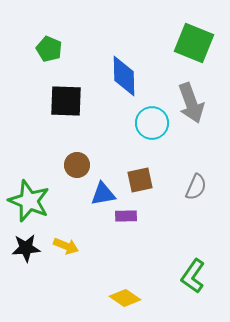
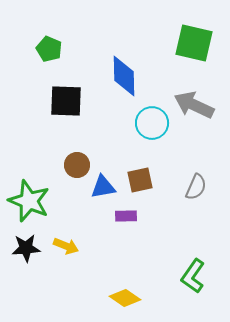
green square: rotated 9 degrees counterclockwise
gray arrow: moved 3 px right, 2 px down; rotated 135 degrees clockwise
blue triangle: moved 7 px up
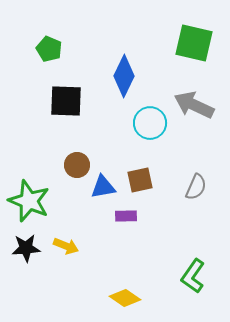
blue diamond: rotated 27 degrees clockwise
cyan circle: moved 2 px left
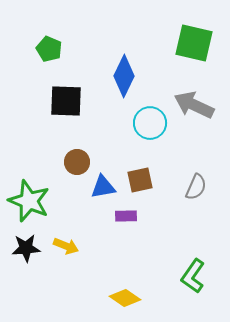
brown circle: moved 3 px up
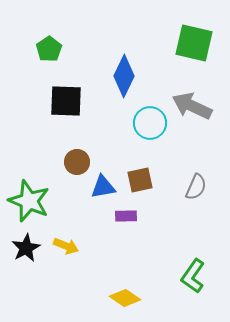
green pentagon: rotated 15 degrees clockwise
gray arrow: moved 2 px left, 1 px down
black star: rotated 24 degrees counterclockwise
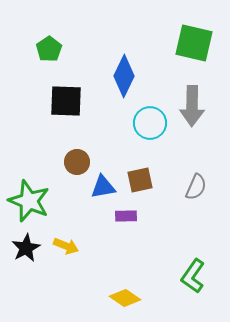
gray arrow: rotated 114 degrees counterclockwise
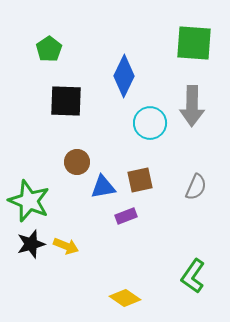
green square: rotated 9 degrees counterclockwise
purple rectangle: rotated 20 degrees counterclockwise
black star: moved 5 px right, 4 px up; rotated 12 degrees clockwise
